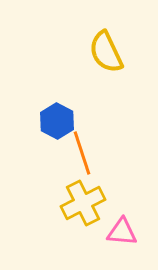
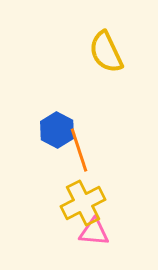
blue hexagon: moved 9 px down
orange line: moved 3 px left, 3 px up
pink triangle: moved 28 px left
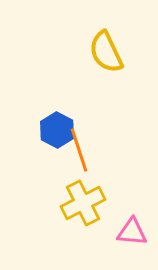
pink triangle: moved 38 px right
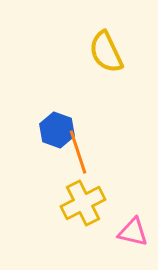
blue hexagon: rotated 8 degrees counterclockwise
orange line: moved 1 px left, 2 px down
pink triangle: moved 1 px right; rotated 8 degrees clockwise
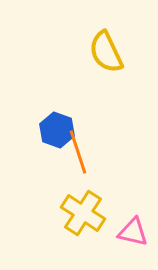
yellow cross: moved 10 px down; rotated 30 degrees counterclockwise
